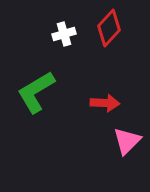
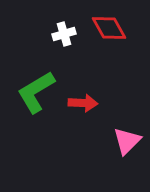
red diamond: rotated 72 degrees counterclockwise
red arrow: moved 22 px left
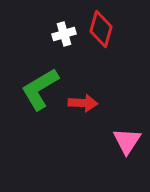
red diamond: moved 8 px left, 1 px down; rotated 45 degrees clockwise
green L-shape: moved 4 px right, 3 px up
pink triangle: rotated 12 degrees counterclockwise
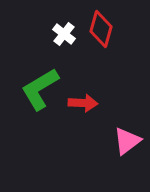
white cross: rotated 35 degrees counterclockwise
pink triangle: rotated 20 degrees clockwise
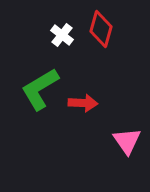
white cross: moved 2 px left, 1 px down
pink triangle: rotated 28 degrees counterclockwise
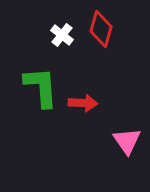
green L-shape: moved 1 px right, 2 px up; rotated 117 degrees clockwise
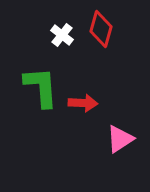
pink triangle: moved 7 px left, 2 px up; rotated 32 degrees clockwise
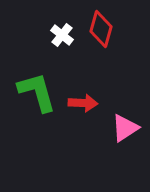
green L-shape: moved 4 px left, 5 px down; rotated 12 degrees counterclockwise
pink triangle: moved 5 px right, 11 px up
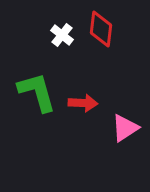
red diamond: rotated 9 degrees counterclockwise
